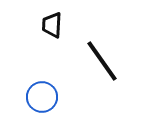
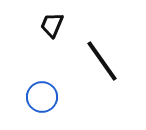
black trapezoid: rotated 20 degrees clockwise
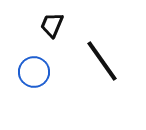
blue circle: moved 8 px left, 25 px up
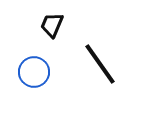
black line: moved 2 px left, 3 px down
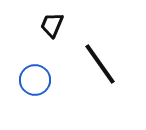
blue circle: moved 1 px right, 8 px down
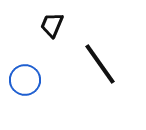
blue circle: moved 10 px left
